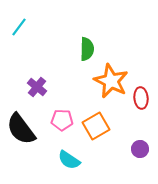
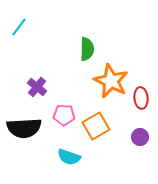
pink pentagon: moved 2 px right, 5 px up
black semicircle: moved 3 px right, 1 px up; rotated 56 degrees counterclockwise
purple circle: moved 12 px up
cyan semicircle: moved 3 px up; rotated 15 degrees counterclockwise
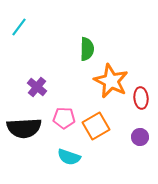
pink pentagon: moved 3 px down
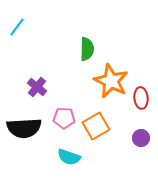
cyan line: moved 2 px left
purple circle: moved 1 px right, 1 px down
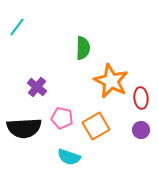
green semicircle: moved 4 px left, 1 px up
pink pentagon: moved 2 px left; rotated 10 degrees clockwise
purple circle: moved 8 px up
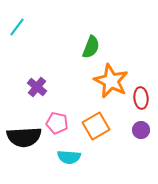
green semicircle: moved 8 px right, 1 px up; rotated 20 degrees clockwise
pink pentagon: moved 5 px left, 5 px down
black semicircle: moved 9 px down
cyan semicircle: rotated 15 degrees counterclockwise
